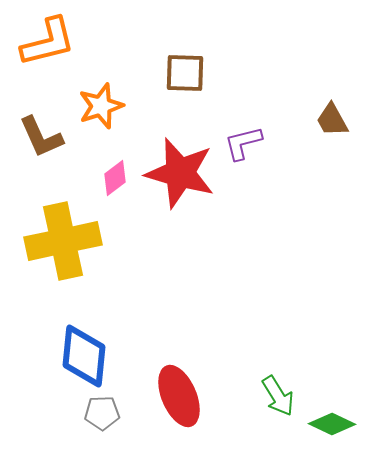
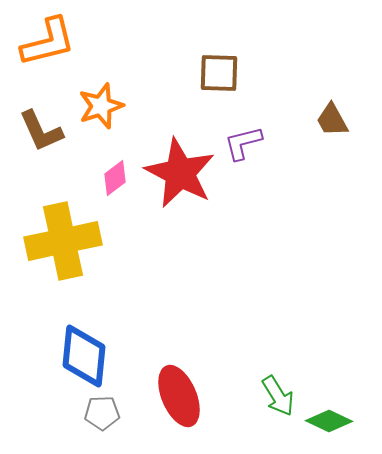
brown square: moved 34 px right
brown L-shape: moved 6 px up
red star: rotated 12 degrees clockwise
green diamond: moved 3 px left, 3 px up
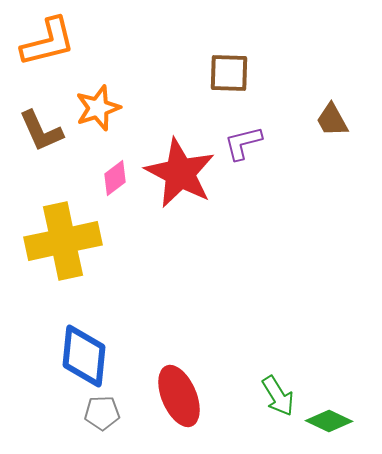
brown square: moved 10 px right
orange star: moved 3 px left, 2 px down
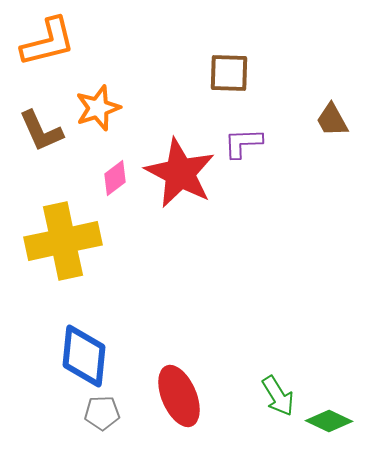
purple L-shape: rotated 12 degrees clockwise
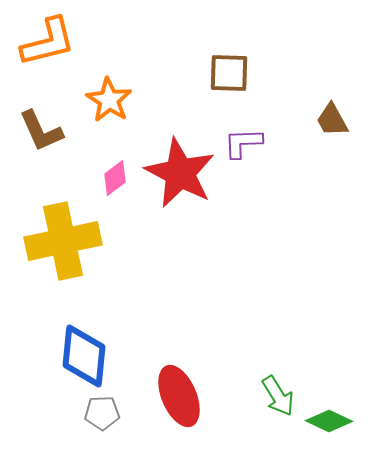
orange star: moved 11 px right, 8 px up; rotated 21 degrees counterclockwise
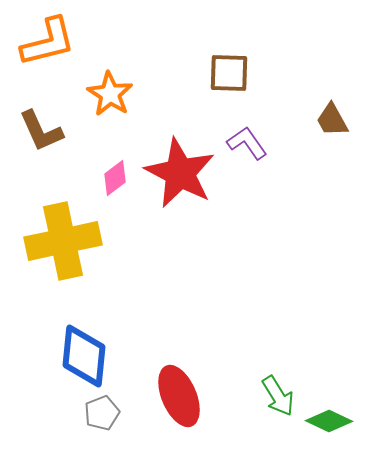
orange star: moved 1 px right, 6 px up
purple L-shape: moved 4 px right; rotated 57 degrees clockwise
gray pentagon: rotated 20 degrees counterclockwise
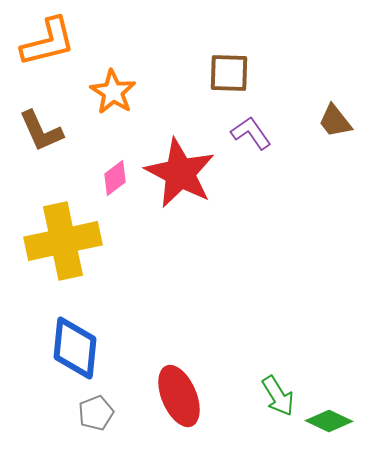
orange star: moved 3 px right, 2 px up
brown trapezoid: moved 3 px right, 1 px down; rotated 9 degrees counterclockwise
purple L-shape: moved 4 px right, 10 px up
blue diamond: moved 9 px left, 8 px up
gray pentagon: moved 6 px left
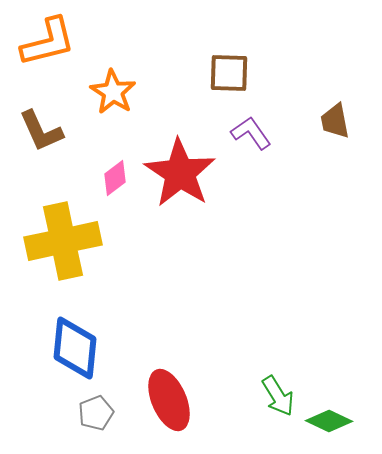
brown trapezoid: rotated 27 degrees clockwise
red star: rotated 6 degrees clockwise
red ellipse: moved 10 px left, 4 px down
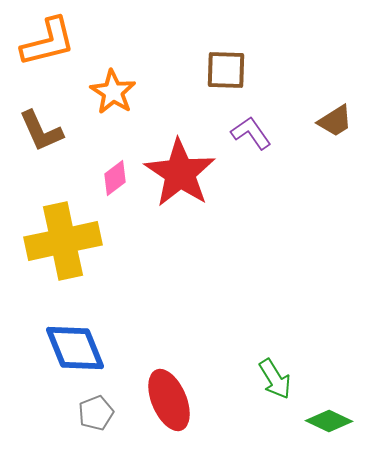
brown square: moved 3 px left, 3 px up
brown trapezoid: rotated 111 degrees counterclockwise
blue diamond: rotated 28 degrees counterclockwise
green arrow: moved 3 px left, 17 px up
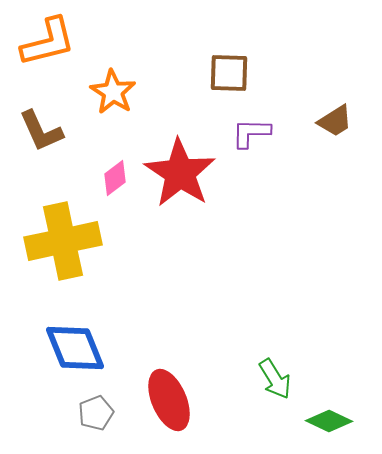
brown square: moved 3 px right, 3 px down
purple L-shape: rotated 54 degrees counterclockwise
